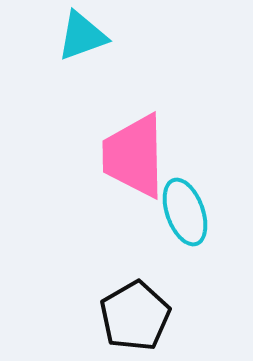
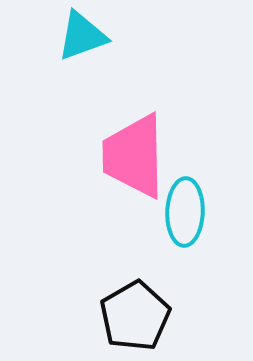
cyan ellipse: rotated 22 degrees clockwise
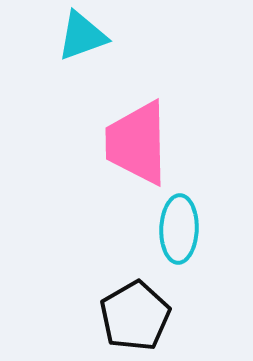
pink trapezoid: moved 3 px right, 13 px up
cyan ellipse: moved 6 px left, 17 px down
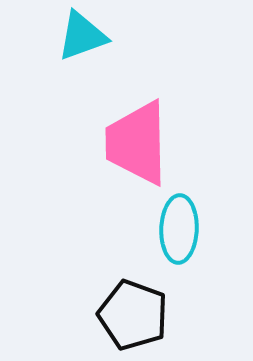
black pentagon: moved 2 px left, 1 px up; rotated 22 degrees counterclockwise
